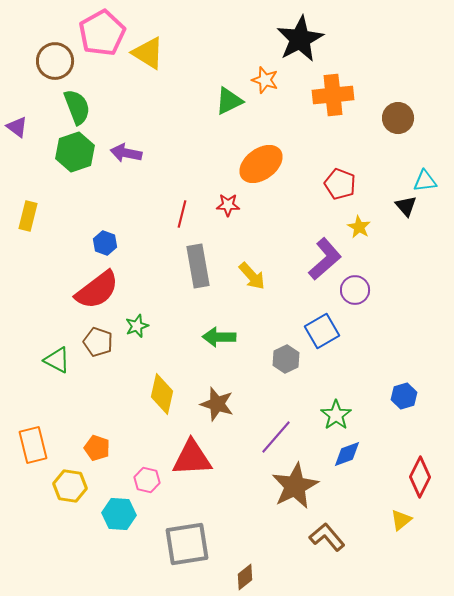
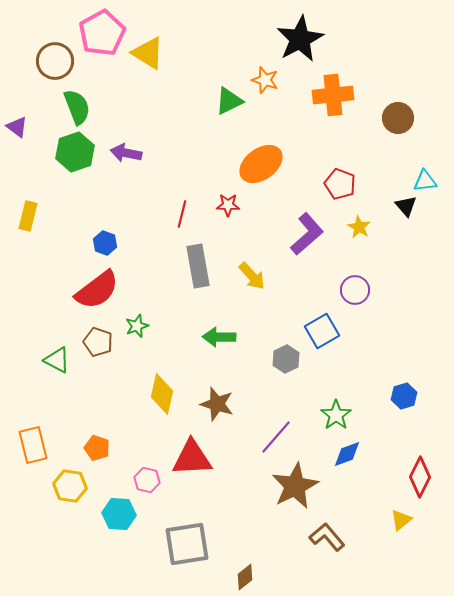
purple L-shape at (325, 259): moved 18 px left, 25 px up
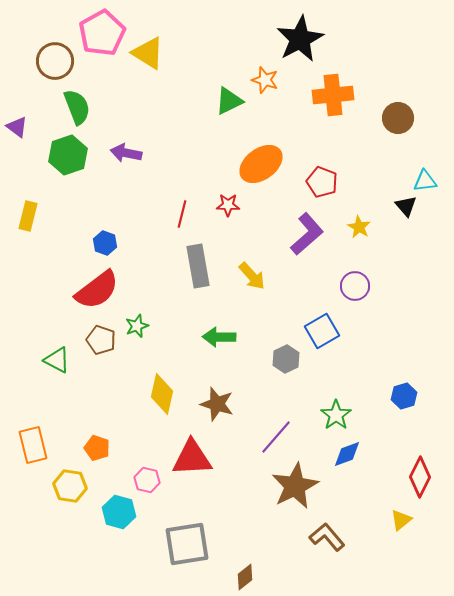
green hexagon at (75, 152): moved 7 px left, 3 px down
red pentagon at (340, 184): moved 18 px left, 2 px up
purple circle at (355, 290): moved 4 px up
brown pentagon at (98, 342): moved 3 px right, 2 px up
cyan hexagon at (119, 514): moved 2 px up; rotated 12 degrees clockwise
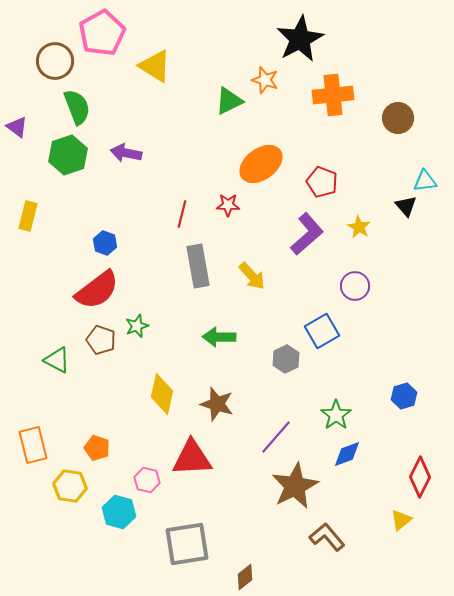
yellow triangle at (148, 53): moved 7 px right, 13 px down
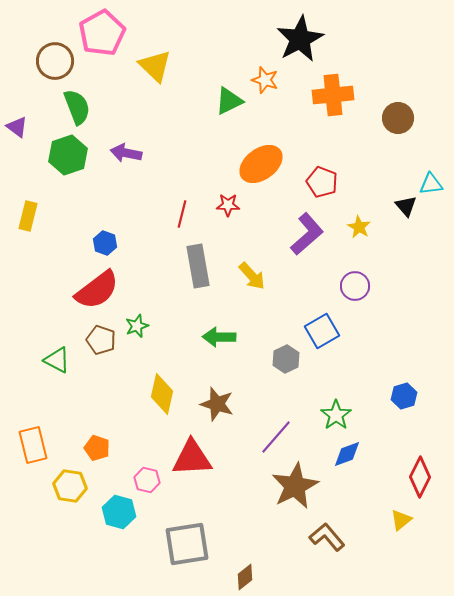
yellow triangle at (155, 66): rotated 12 degrees clockwise
cyan triangle at (425, 181): moved 6 px right, 3 px down
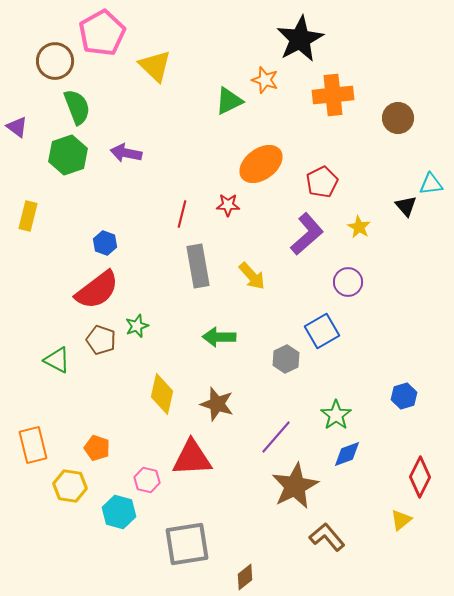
red pentagon at (322, 182): rotated 24 degrees clockwise
purple circle at (355, 286): moved 7 px left, 4 px up
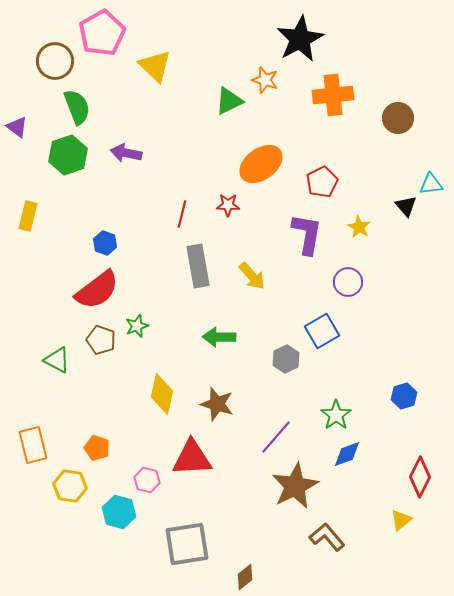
purple L-shape at (307, 234): rotated 39 degrees counterclockwise
